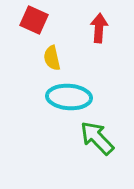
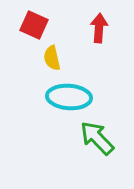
red square: moved 5 px down
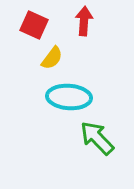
red arrow: moved 15 px left, 7 px up
yellow semicircle: rotated 130 degrees counterclockwise
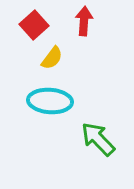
red square: rotated 24 degrees clockwise
cyan ellipse: moved 19 px left, 4 px down
green arrow: moved 1 px right, 1 px down
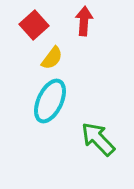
cyan ellipse: rotated 69 degrees counterclockwise
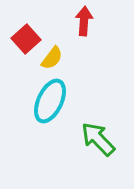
red square: moved 8 px left, 14 px down
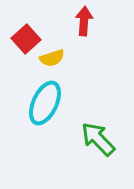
yellow semicircle: rotated 35 degrees clockwise
cyan ellipse: moved 5 px left, 2 px down
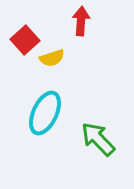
red arrow: moved 3 px left
red square: moved 1 px left, 1 px down
cyan ellipse: moved 10 px down
